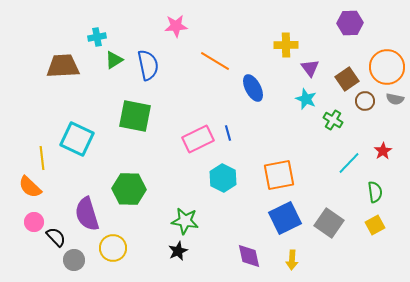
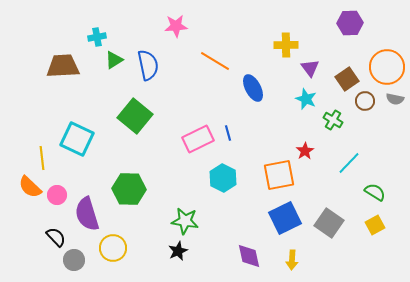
green square: rotated 28 degrees clockwise
red star: moved 78 px left
green semicircle: rotated 50 degrees counterclockwise
pink circle: moved 23 px right, 27 px up
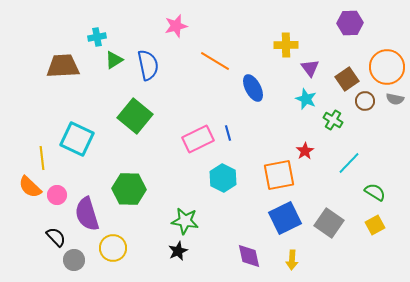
pink star: rotated 10 degrees counterclockwise
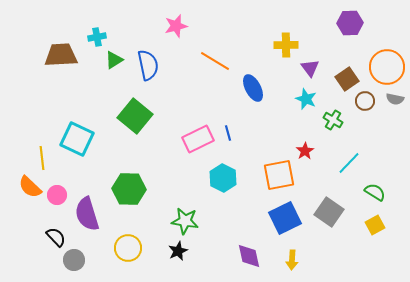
brown trapezoid: moved 2 px left, 11 px up
gray square: moved 11 px up
yellow circle: moved 15 px right
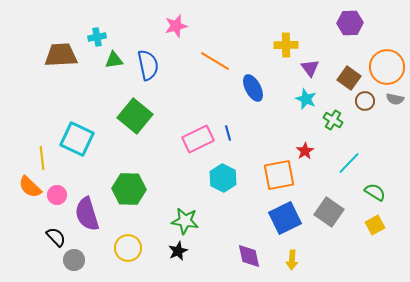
green triangle: rotated 24 degrees clockwise
brown square: moved 2 px right, 1 px up; rotated 20 degrees counterclockwise
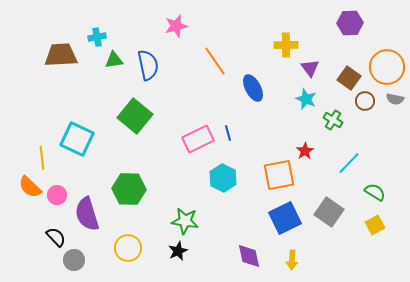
orange line: rotated 24 degrees clockwise
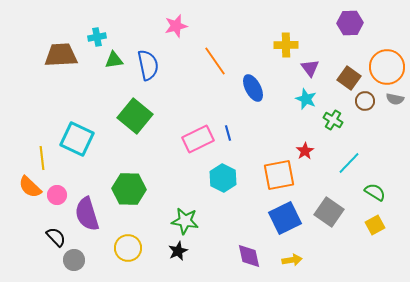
yellow arrow: rotated 102 degrees counterclockwise
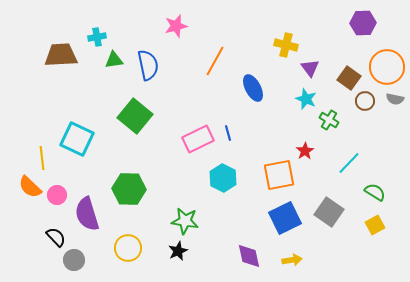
purple hexagon: moved 13 px right
yellow cross: rotated 15 degrees clockwise
orange line: rotated 64 degrees clockwise
green cross: moved 4 px left
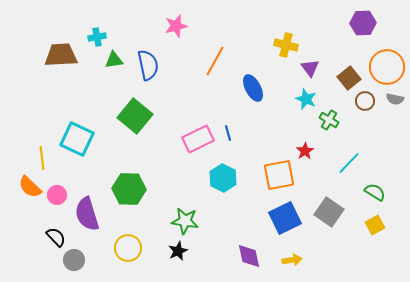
brown square: rotated 15 degrees clockwise
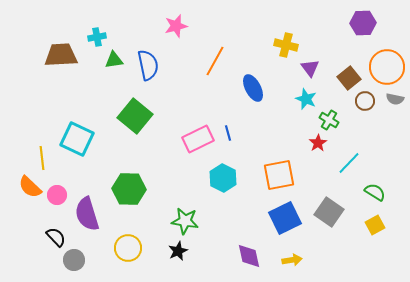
red star: moved 13 px right, 8 px up
